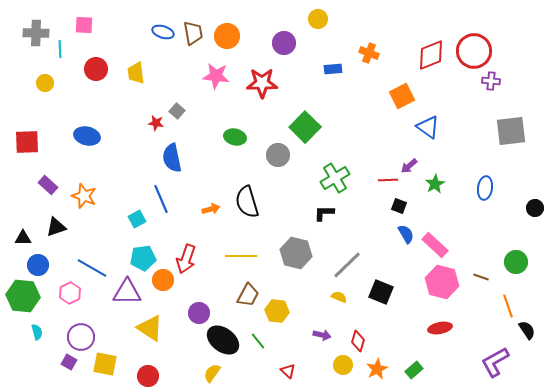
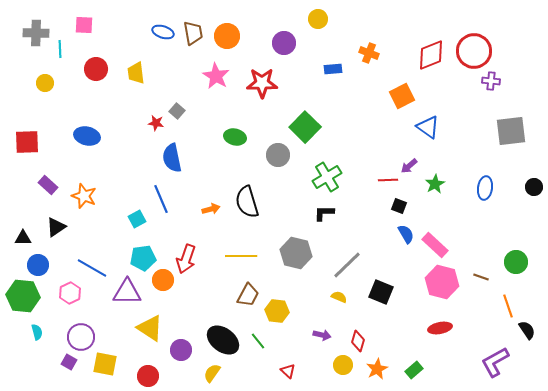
pink star at (216, 76): rotated 24 degrees clockwise
green cross at (335, 178): moved 8 px left, 1 px up
black circle at (535, 208): moved 1 px left, 21 px up
black triangle at (56, 227): rotated 15 degrees counterclockwise
purple circle at (199, 313): moved 18 px left, 37 px down
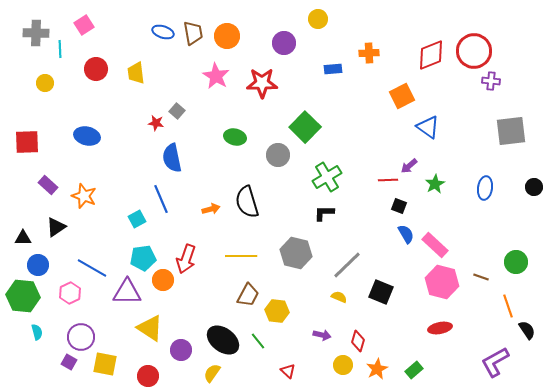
pink square at (84, 25): rotated 36 degrees counterclockwise
orange cross at (369, 53): rotated 24 degrees counterclockwise
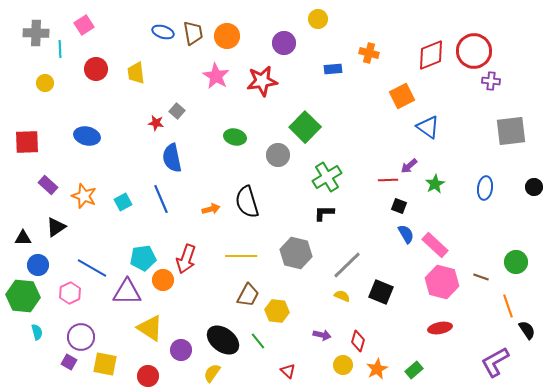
orange cross at (369, 53): rotated 18 degrees clockwise
red star at (262, 83): moved 2 px up; rotated 8 degrees counterclockwise
cyan square at (137, 219): moved 14 px left, 17 px up
yellow semicircle at (339, 297): moved 3 px right, 1 px up
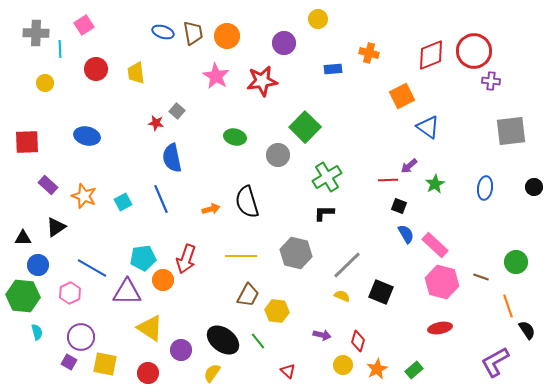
red circle at (148, 376): moved 3 px up
